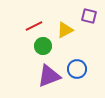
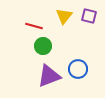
red line: rotated 42 degrees clockwise
yellow triangle: moved 1 px left, 14 px up; rotated 24 degrees counterclockwise
blue circle: moved 1 px right
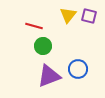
yellow triangle: moved 4 px right, 1 px up
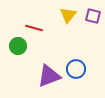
purple square: moved 4 px right
red line: moved 2 px down
green circle: moved 25 px left
blue circle: moved 2 px left
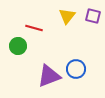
yellow triangle: moved 1 px left, 1 px down
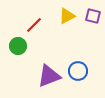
yellow triangle: rotated 24 degrees clockwise
red line: moved 3 px up; rotated 60 degrees counterclockwise
blue circle: moved 2 px right, 2 px down
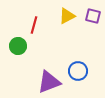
red line: rotated 30 degrees counterclockwise
purple triangle: moved 6 px down
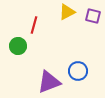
yellow triangle: moved 4 px up
